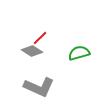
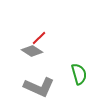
red line: moved 1 px left
green semicircle: moved 21 px down; rotated 90 degrees clockwise
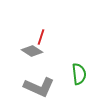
red line: moved 2 px right, 1 px up; rotated 28 degrees counterclockwise
green semicircle: rotated 10 degrees clockwise
